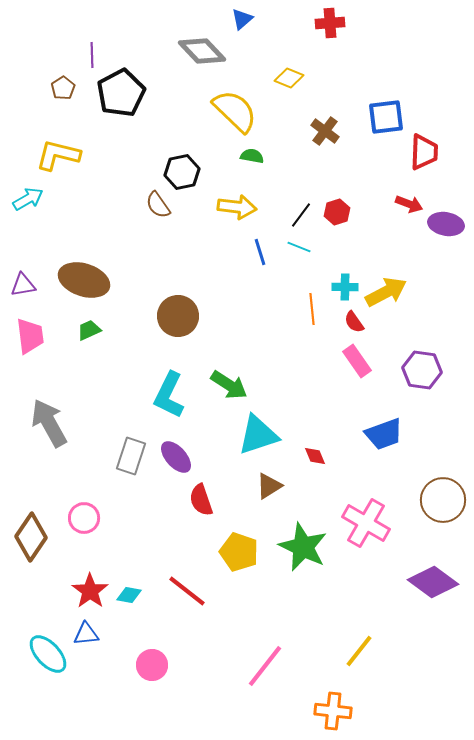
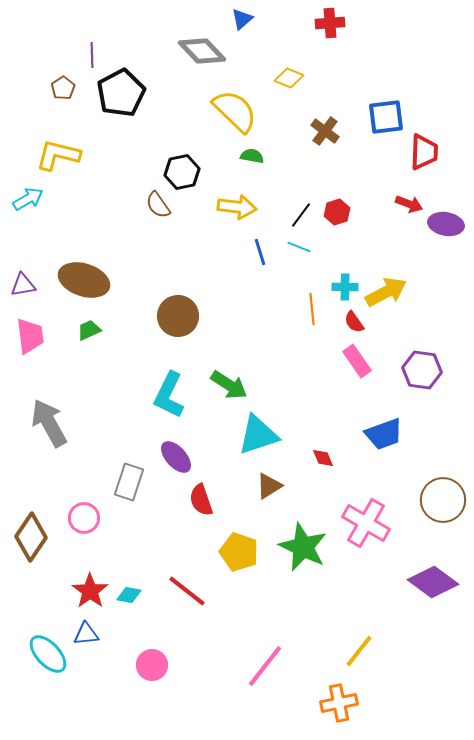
gray rectangle at (131, 456): moved 2 px left, 26 px down
red diamond at (315, 456): moved 8 px right, 2 px down
orange cross at (333, 711): moved 6 px right, 8 px up; rotated 18 degrees counterclockwise
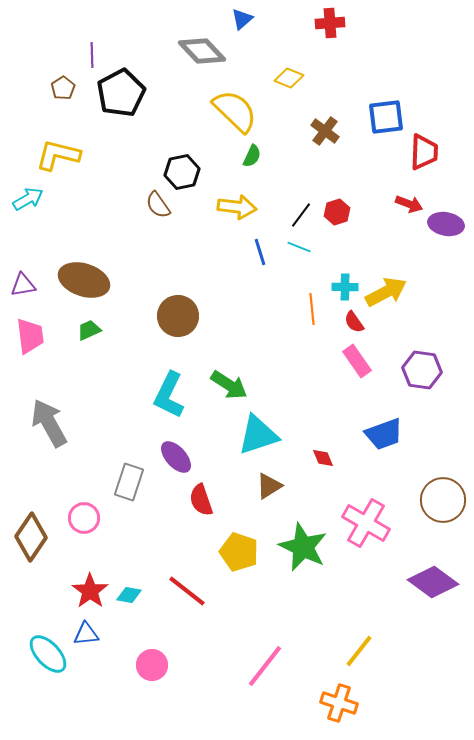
green semicircle at (252, 156): rotated 105 degrees clockwise
orange cross at (339, 703): rotated 30 degrees clockwise
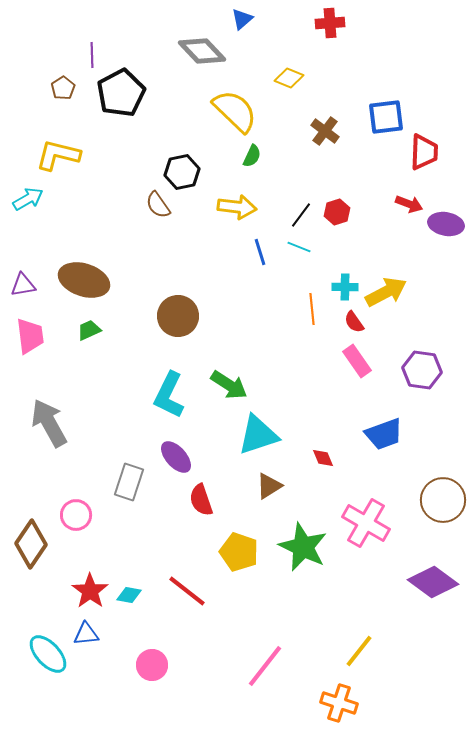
pink circle at (84, 518): moved 8 px left, 3 px up
brown diamond at (31, 537): moved 7 px down
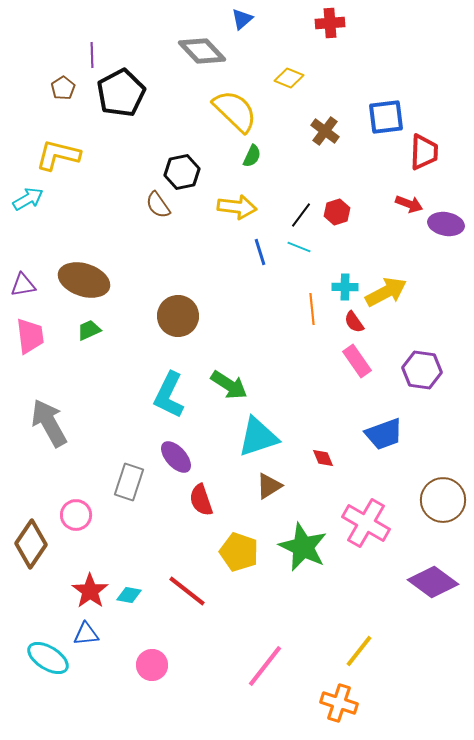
cyan triangle at (258, 435): moved 2 px down
cyan ellipse at (48, 654): moved 4 px down; rotated 15 degrees counterclockwise
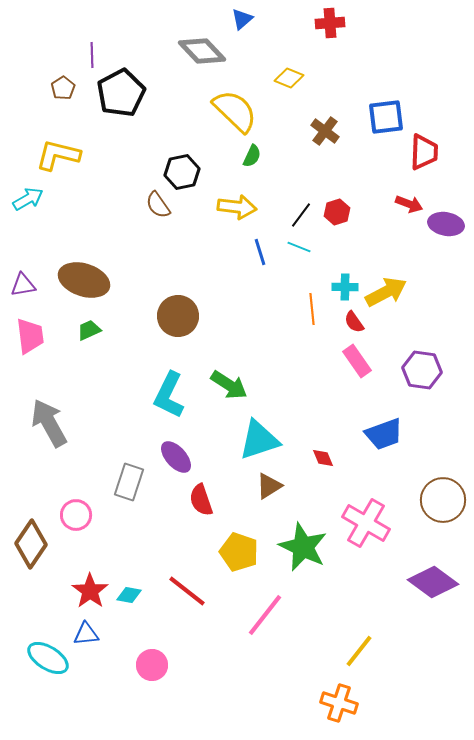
cyan triangle at (258, 437): moved 1 px right, 3 px down
pink line at (265, 666): moved 51 px up
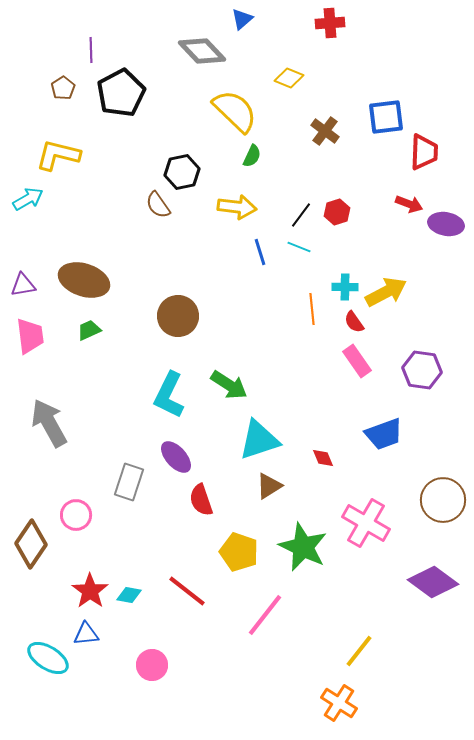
purple line at (92, 55): moved 1 px left, 5 px up
orange cross at (339, 703): rotated 15 degrees clockwise
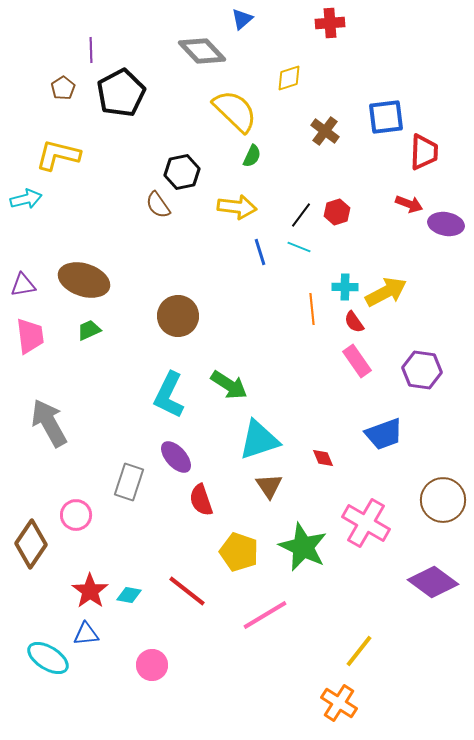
yellow diamond at (289, 78): rotated 40 degrees counterclockwise
cyan arrow at (28, 199): moved 2 px left; rotated 16 degrees clockwise
brown triangle at (269, 486): rotated 32 degrees counterclockwise
pink line at (265, 615): rotated 21 degrees clockwise
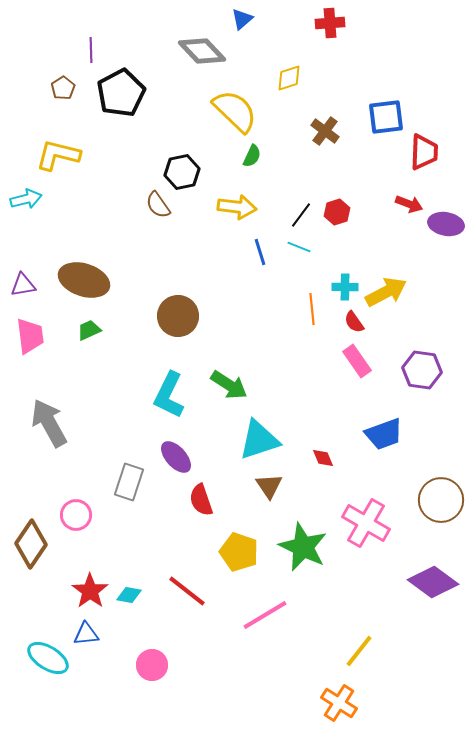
brown circle at (443, 500): moved 2 px left
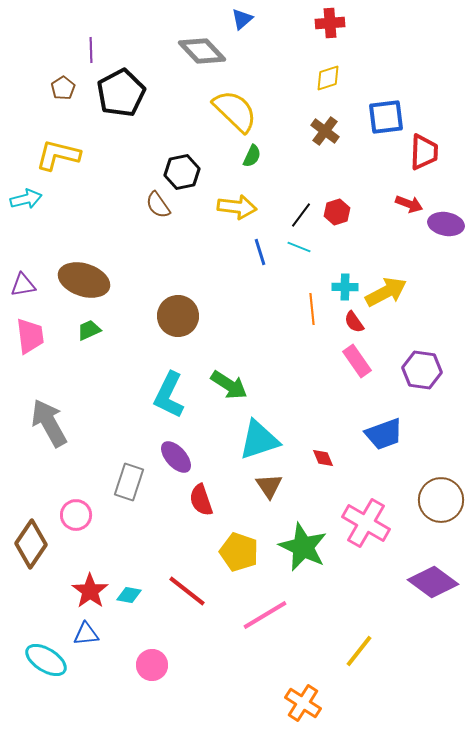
yellow diamond at (289, 78): moved 39 px right
cyan ellipse at (48, 658): moved 2 px left, 2 px down
orange cross at (339, 703): moved 36 px left
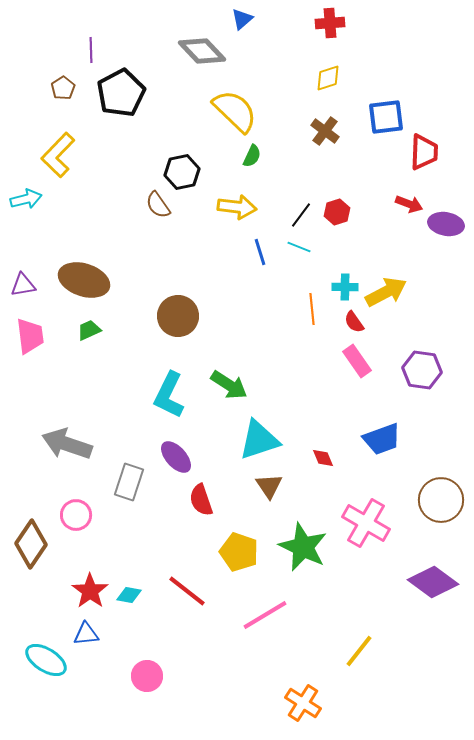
yellow L-shape at (58, 155): rotated 60 degrees counterclockwise
gray arrow at (49, 423): moved 18 px right, 21 px down; rotated 42 degrees counterclockwise
blue trapezoid at (384, 434): moved 2 px left, 5 px down
pink circle at (152, 665): moved 5 px left, 11 px down
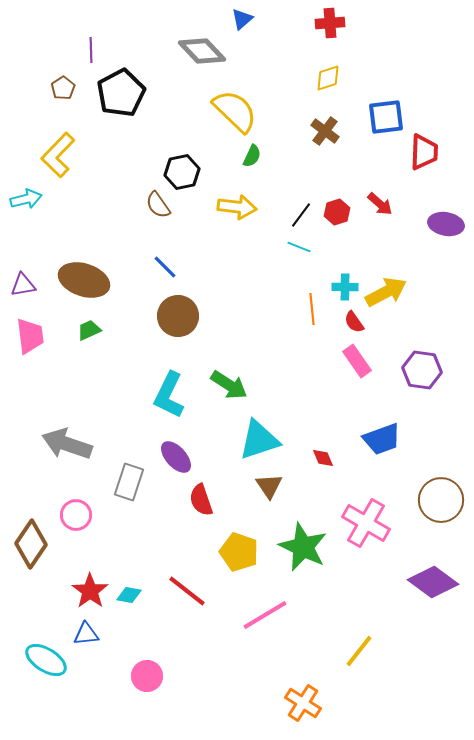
red arrow at (409, 204): moved 29 px left; rotated 20 degrees clockwise
blue line at (260, 252): moved 95 px left, 15 px down; rotated 28 degrees counterclockwise
